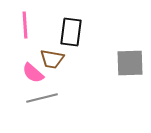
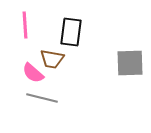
gray line: rotated 28 degrees clockwise
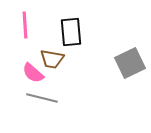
black rectangle: rotated 12 degrees counterclockwise
gray square: rotated 24 degrees counterclockwise
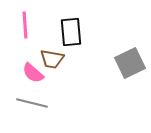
gray line: moved 10 px left, 5 px down
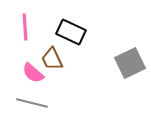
pink line: moved 2 px down
black rectangle: rotated 60 degrees counterclockwise
brown trapezoid: rotated 55 degrees clockwise
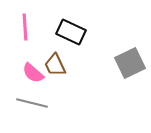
brown trapezoid: moved 3 px right, 6 px down
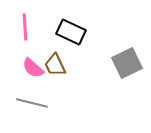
gray square: moved 3 px left
pink semicircle: moved 5 px up
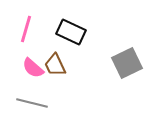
pink line: moved 1 px right, 2 px down; rotated 20 degrees clockwise
